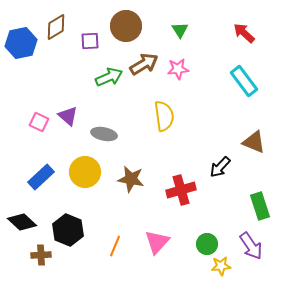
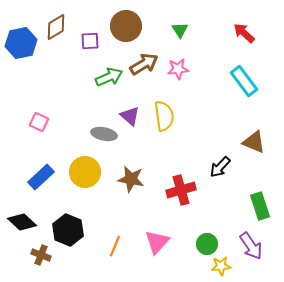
purple triangle: moved 62 px right
brown cross: rotated 24 degrees clockwise
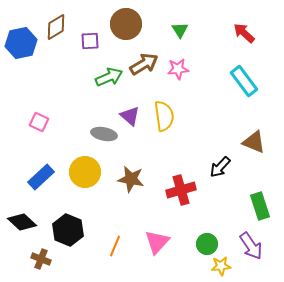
brown circle: moved 2 px up
brown cross: moved 4 px down
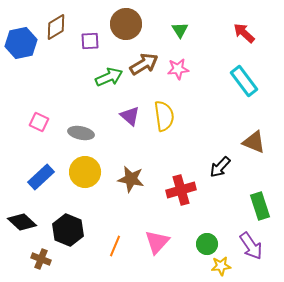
gray ellipse: moved 23 px left, 1 px up
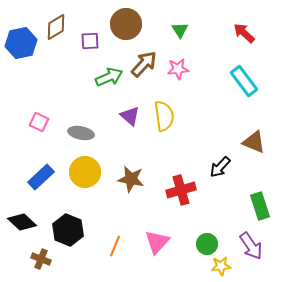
brown arrow: rotated 16 degrees counterclockwise
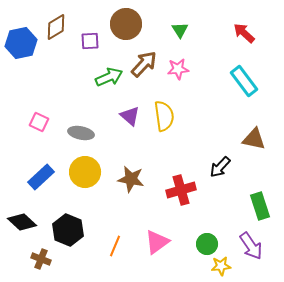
brown triangle: moved 3 px up; rotated 10 degrees counterclockwise
pink triangle: rotated 12 degrees clockwise
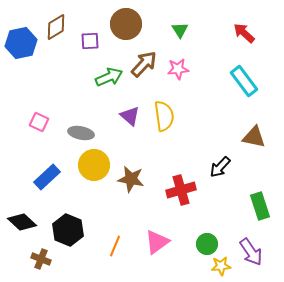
brown triangle: moved 2 px up
yellow circle: moved 9 px right, 7 px up
blue rectangle: moved 6 px right
purple arrow: moved 6 px down
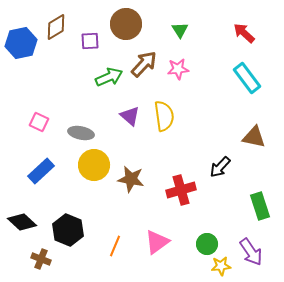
cyan rectangle: moved 3 px right, 3 px up
blue rectangle: moved 6 px left, 6 px up
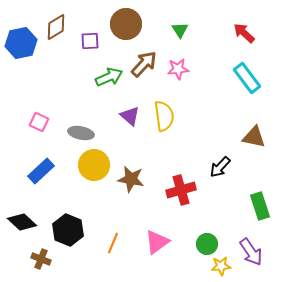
orange line: moved 2 px left, 3 px up
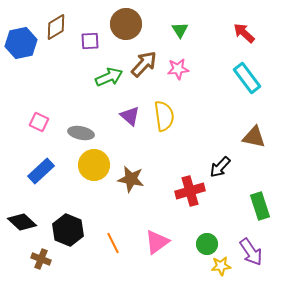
red cross: moved 9 px right, 1 px down
orange line: rotated 50 degrees counterclockwise
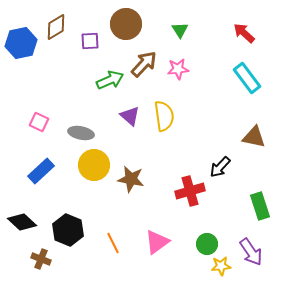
green arrow: moved 1 px right, 3 px down
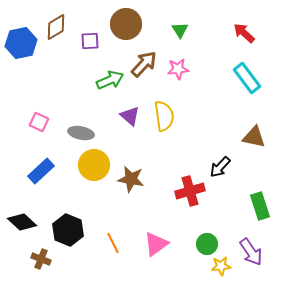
pink triangle: moved 1 px left, 2 px down
